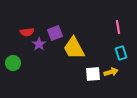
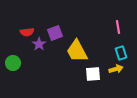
yellow trapezoid: moved 3 px right, 3 px down
yellow arrow: moved 5 px right, 3 px up
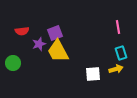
red semicircle: moved 5 px left, 1 px up
purple star: rotated 16 degrees clockwise
yellow trapezoid: moved 19 px left
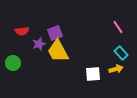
pink line: rotated 24 degrees counterclockwise
cyan rectangle: rotated 24 degrees counterclockwise
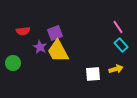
red semicircle: moved 1 px right
purple star: moved 1 px right, 3 px down; rotated 24 degrees counterclockwise
cyan rectangle: moved 8 px up
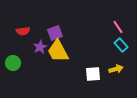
purple star: rotated 16 degrees clockwise
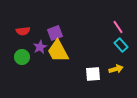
green circle: moved 9 px right, 6 px up
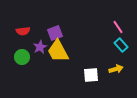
white square: moved 2 px left, 1 px down
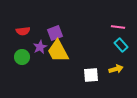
pink line: rotated 48 degrees counterclockwise
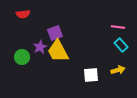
red semicircle: moved 17 px up
yellow arrow: moved 2 px right, 1 px down
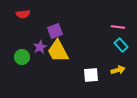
purple square: moved 2 px up
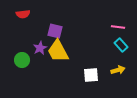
purple square: rotated 35 degrees clockwise
purple star: moved 1 px down
green circle: moved 3 px down
